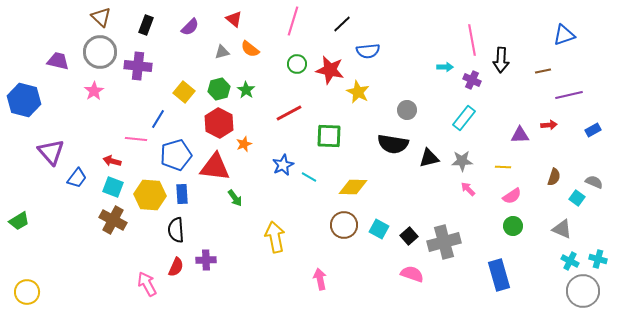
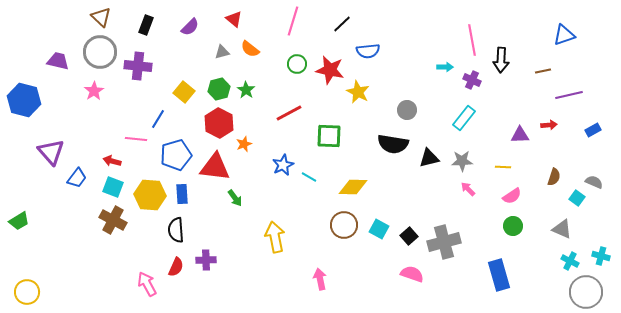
cyan cross at (598, 259): moved 3 px right, 3 px up
gray circle at (583, 291): moved 3 px right, 1 px down
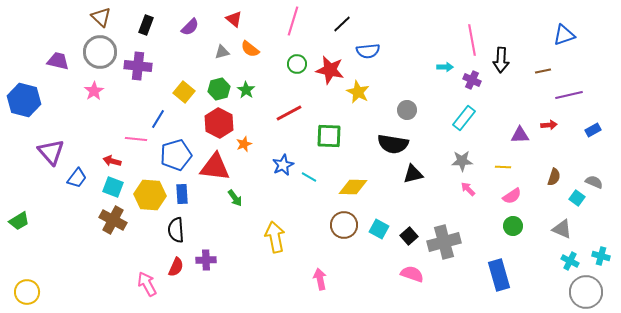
black triangle at (429, 158): moved 16 px left, 16 px down
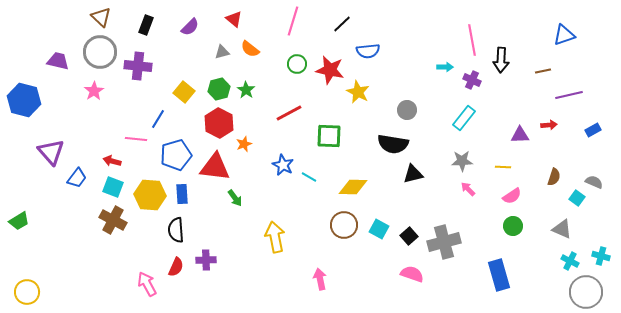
blue star at (283, 165): rotated 20 degrees counterclockwise
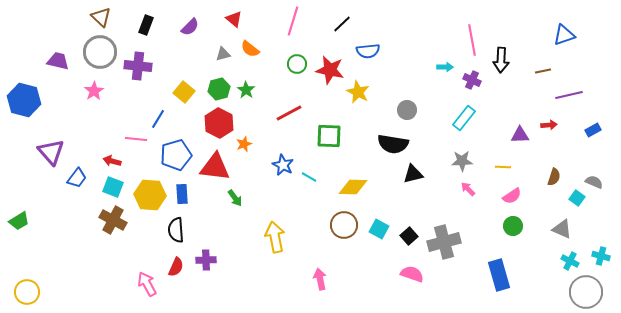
gray triangle at (222, 52): moved 1 px right, 2 px down
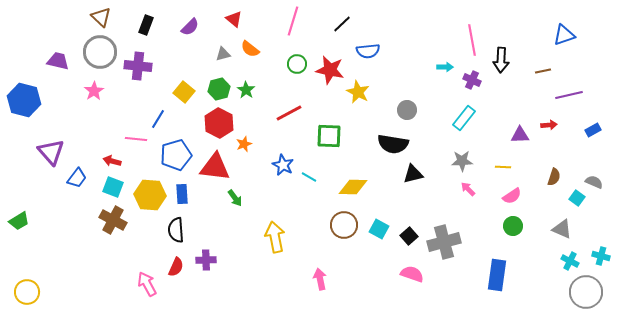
blue rectangle at (499, 275): moved 2 px left; rotated 24 degrees clockwise
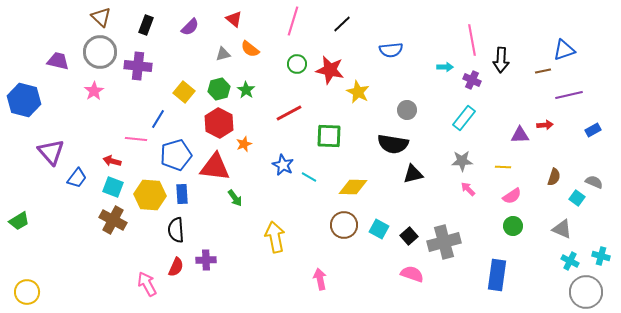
blue triangle at (564, 35): moved 15 px down
blue semicircle at (368, 51): moved 23 px right, 1 px up
red arrow at (549, 125): moved 4 px left
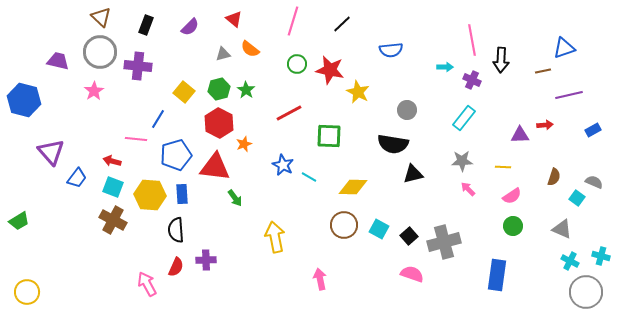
blue triangle at (564, 50): moved 2 px up
